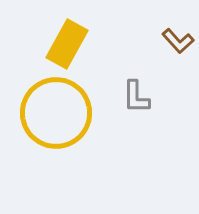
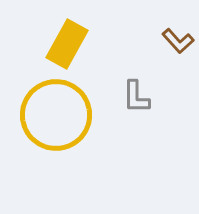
yellow circle: moved 2 px down
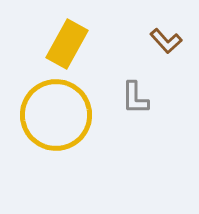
brown L-shape: moved 12 px left
gray L-shape: moved 1 px left, 1 px down
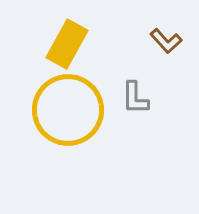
yellow circle: moved 12 px right, 5 px up
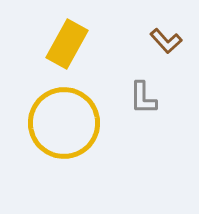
gray L-shape: moved 8 px right
yellow circle: moved 4 px left, 13 px down
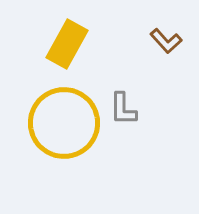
gray L-shape: moved 20 px left, 11 px down
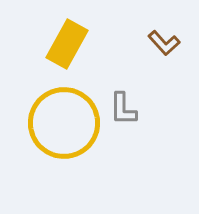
brown L-shape: moved 2 px left, 2 px down
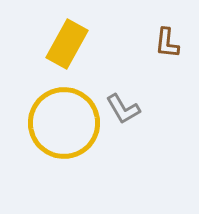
brown L-shape: moved 3 px right; rotated 48 degrees clockwise
gray L-shape: rotated 30 degrees counterclockwise
